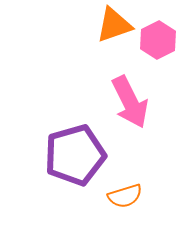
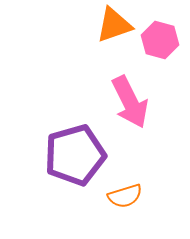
pink hexagon: moved 2 px right; rotated 18 degrees counterclockwise
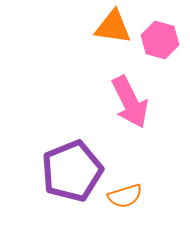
orange triangle: moved 1 px left, 2 px down; rotated 27 degrees clockwise
purple pentagon: moved 3 px left, 16 px down; rotated 6 degrees counterclockwise
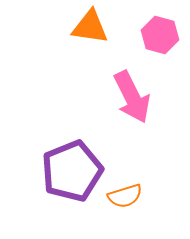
orange triangle: moved 23 px left
pink hexagon: moved 5 px up
pink arrow: moved 2 px right, 5 px up
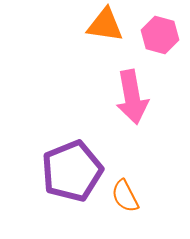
orange triangle: moved 15 px right, 2 px up
pink arrow: rotated 16 degrees clockwise
orange semicircle: rotated 80 degrees clockwise
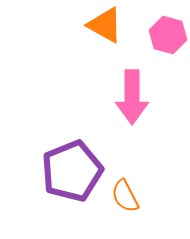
orange triangle: rotated 21 degrees clockwise
pink hexagon: moved 8 px right
pink arrow: rotated 10 degrees clockwise
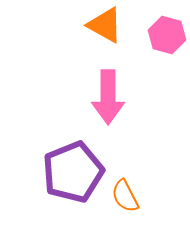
pink hexagon: moved 1 px left
pink arrow: moved 24 px left
purple pentagon: moved 1 px right, 1 px down
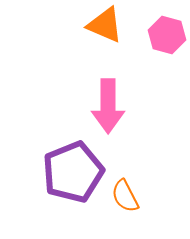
orange triangle: rotated 6 degrees counterclockwise
pink arrow: moved 9 px down
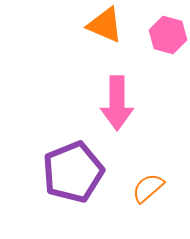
pink hexagon: moved 1 px right
pink arrow: moved 9 px right, 3 px up
orange semicircle: moved 23 px right, 8 px up; rotated 76 degrees clockwise
